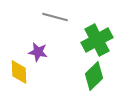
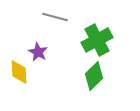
purple star: rotated 18 degrees clockwise
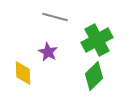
purple star: moved 10 px right
yellow diamond: moved 4 px right, 1 px down
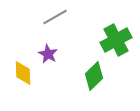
gray line: rotated 45 degrees counterclockwise
green cross: moved 19 px right
purple star: moved 2 px down
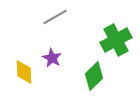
purple star: moved 4 px right, 4 px down
yellow diamond: moved 1 px right, 1 px up
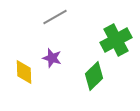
purple star: rotated 12 degrees counterclockwise
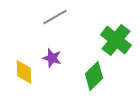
green cross: rotated 24 degrees counterclockwise
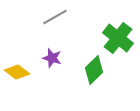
green cross: moved 2 px right, 2 px up
yellow diamond: moved 7 px left; rotated 50 degrees counterclockwise
green diamond: moved 6 px up
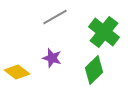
green cross: moved 14 px left, 6 px up
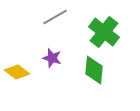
green diamond: rotated 40 degrees counterclockwise
